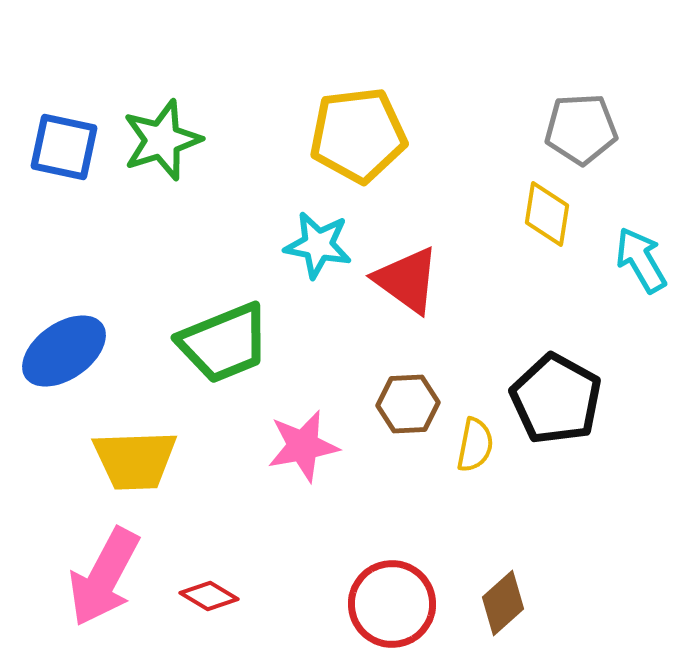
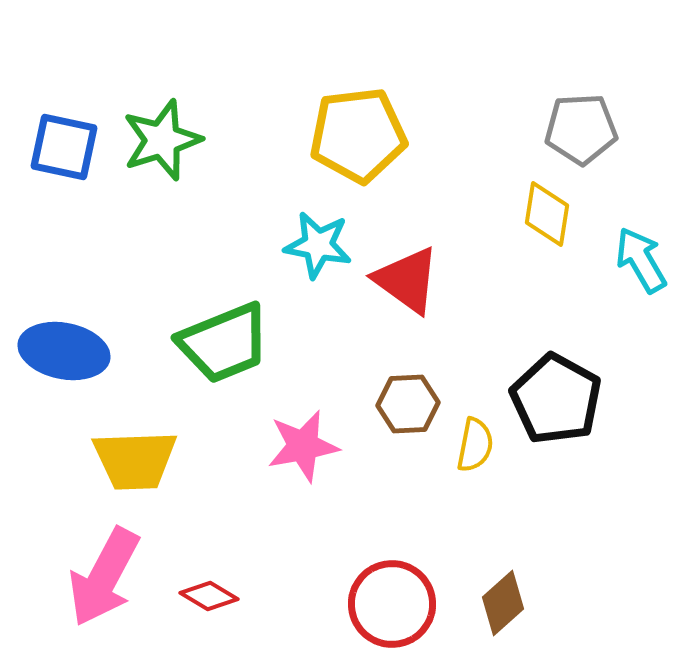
blue ellipse: rotated 46 degrees clockwise
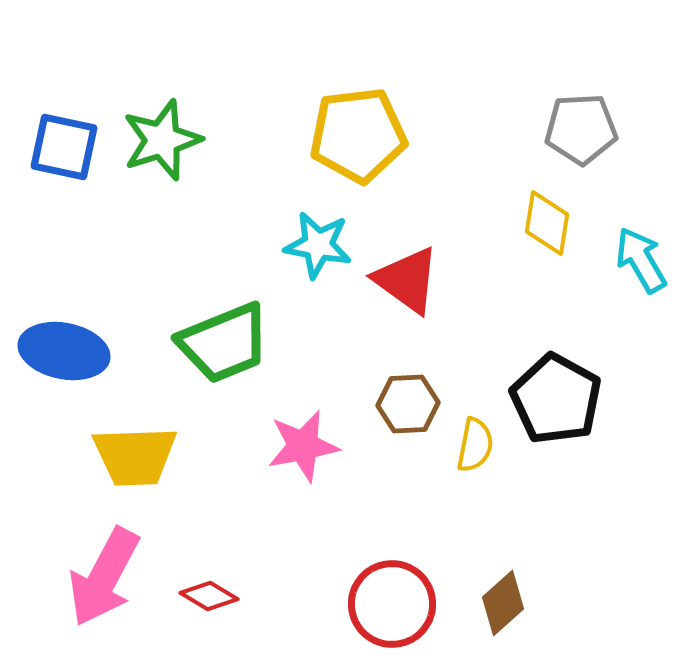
yellow diamond: moved 9 px down
yellow trapezoid: moved 4 px up
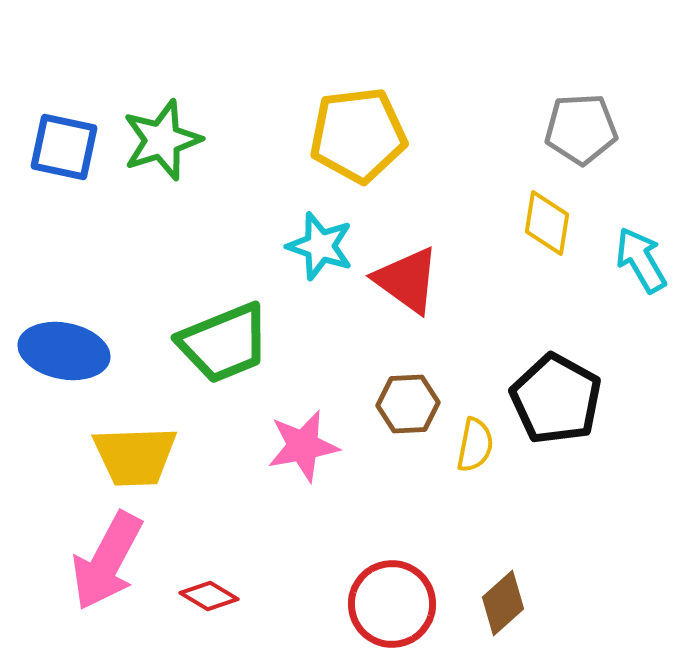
cyan star: moved 2 px right, 1 px down; rotated 8 degrees clockwise
pink arrow: moved 3 px right, 16 px up
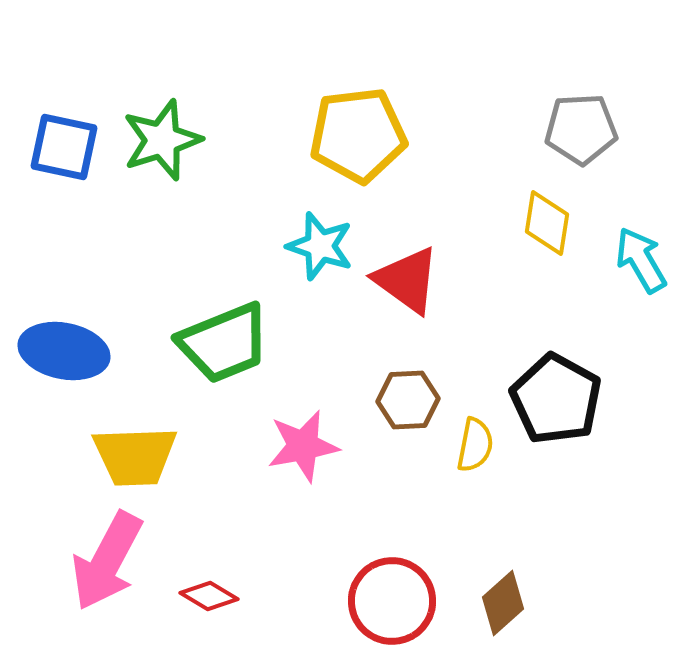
brown hexagon: moved 4 px up
red circle: moved 3 px up
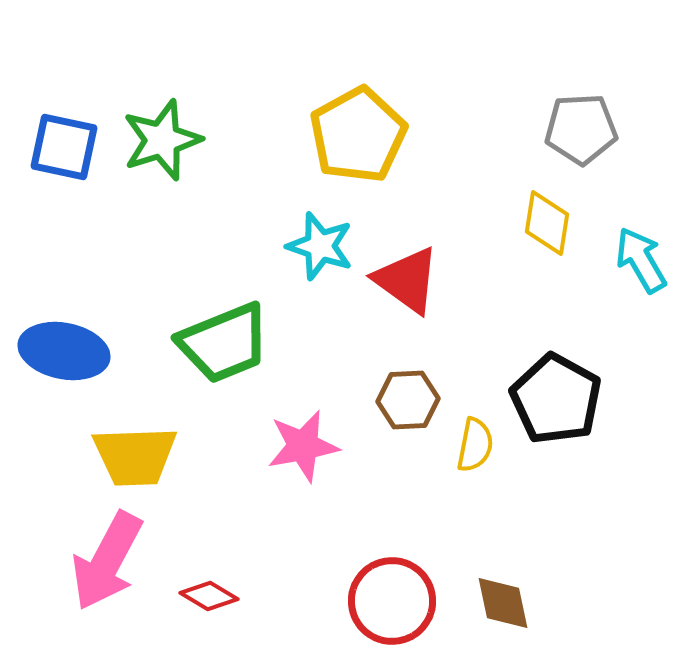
yellow pentagon: rotated 22 degrees counterclockwise
brown diamond: rotated 60 degrees counterclockwise
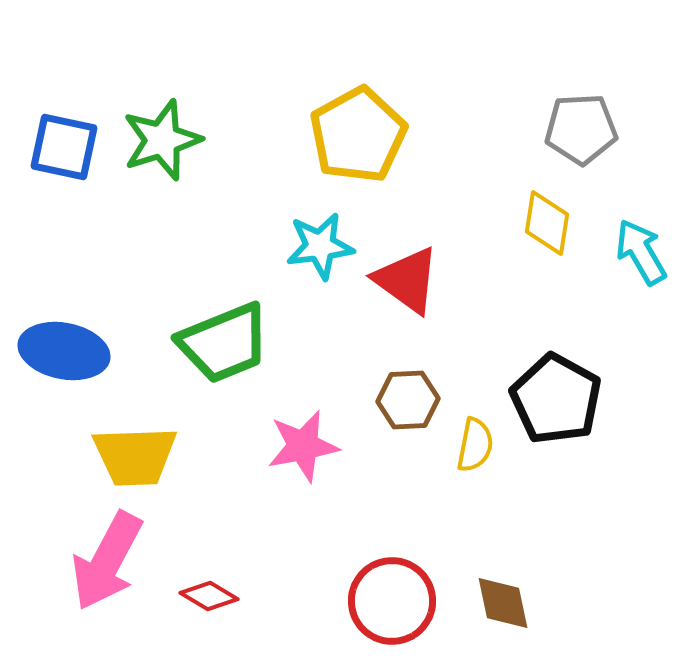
cyan star: rotated 26 degrees counterclockwise
cyan arrow: moved 8 px up
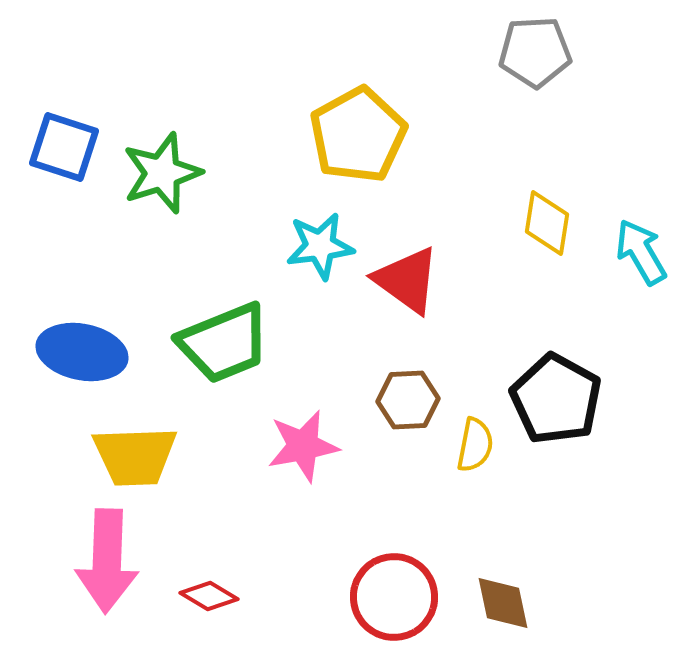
gray pentagon: moved 46 px left, 77 px up
green star: moved 33 px down
blue square: rotated 6 degrees clockwise
blue ellipse: moved 18 px right, 1 px down
pink arrow: rotated 26 degrees counterclockwise
red circle: moved 2 px right, 4 px up
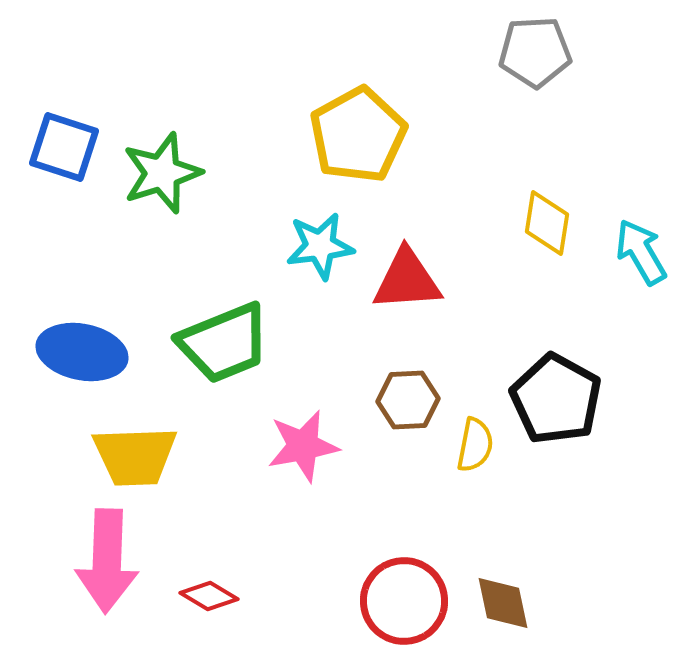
red triangle: rotated 40 degrees counterclockwise
red circle: moved 10 px right, 4 px down
